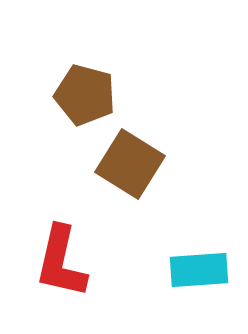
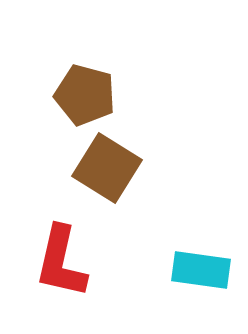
brown square: moved 23 px left, 4 px down
cyan rectangle: moved 2 px right; rotated 12 degrees clockwise
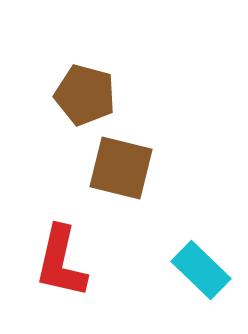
brown square: moved 14 px right; rotated 18 degrees counterclockwise
cyan rectangle: rotated 36 degrees clockwise
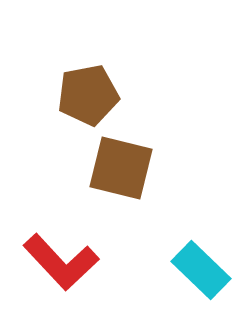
brown pentagon: moved 3 px right; rotated 26 degrees counterclockwise
red L-shape: rotated 56 degrees counterclockwise
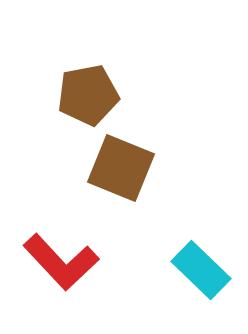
brown square: rotated 8 degrees clockwise
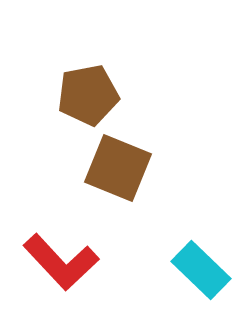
brown square: moved 3 px left
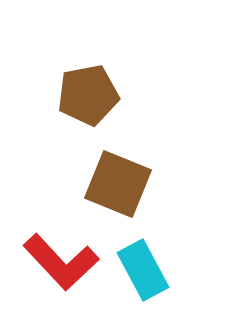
brown square: moved 16 px down
cyan rectangle: moved 58 px left; rotated 18 degrees clockwise
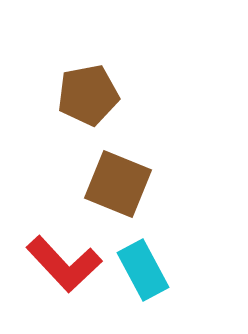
red L-shape: moved 3 px right, 2 px down
